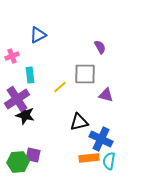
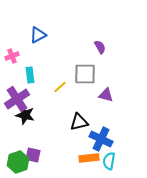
green hexagon: rotated 15 degrees counterclockwise
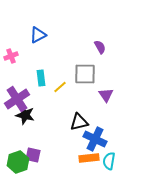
pink cross: moved 1 px left
cyan rectangle: moved 11 px right, 3 px down
purple triangle: rotated 42 degrees clockwise
blue cross: moved 6 px left
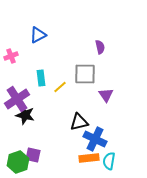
purple semicircle: rotated 16 degrees clockwise
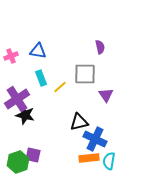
blue triangle: moved 16 px down; rotated 36 degrees clockwise
cyan rectangle: rotated 14 degrees counterclockwise
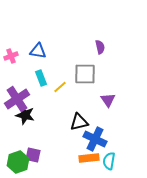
purple triangle: moved 2 px right, 5 px down
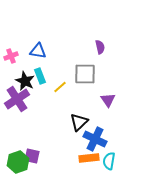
cyan rectangle: moved 1 px left, 2 px up
black star: moved 34 px up; rotated 12 degrees clockwise
black triangle: rotated 30 degrees counterclockwise
purple square: moved 1 px left, 1 px down
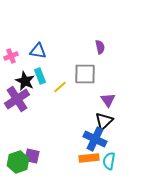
black triangle: moved 25 px right, 1 px up
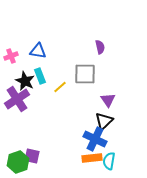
orange rectangle: moved 3 px right
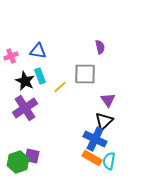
purple cross: moved 8 px right, 9 px down
orange rectangle: rotated 36 degrees clockwise
